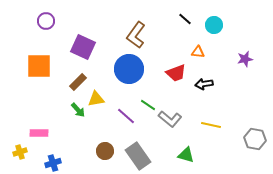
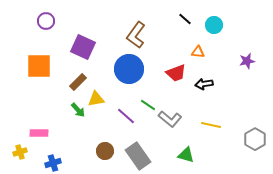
purple star: moved 2 px right, 2 px down
gray hexagon: rotated 20 degrees clockwise
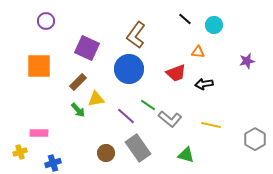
purple square: moved 4 px right, 1 px down
brown circle: moved 1 px right, 2 px down
gray rectangle: moved 8 px up
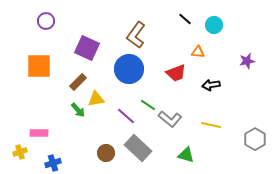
black arrow: moved 7 px right, 1 px down
gray rectangle: rotated 12 degrees counterclockwise
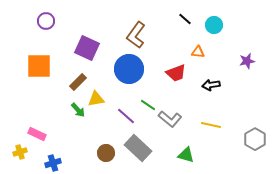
pink rectangle: moved 2 px left, 1 px down; rotated 24 degrees clockwise
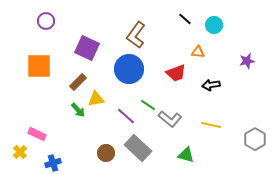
yellow cross: rotated 24 degrees counterclockwise
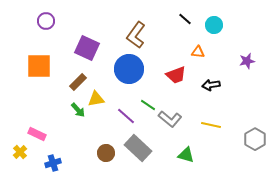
red trapezoid: moved 2 px down
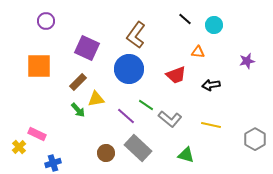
green line: moved 2 px left
yellow cross: moved 1 px left, 5 px up
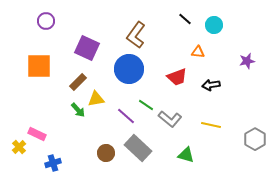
red trapezoid: moved 1 px right, 2 px down
